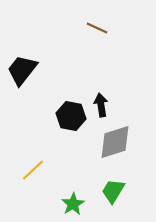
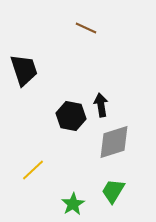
brown line: moved 11 px left
black trapezoid: moved 2 px right; rotated 124 degrees clockwise
gray diamond: moved 1 px left
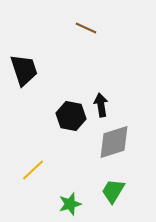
green star: moved 3 px left; rotated 15 degrees clockwise
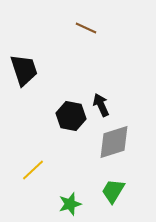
black arrow: rotated 15 degrees counterclockwise
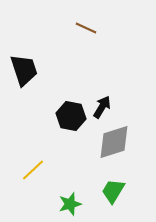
black arrow: moved 1 px right, 2 px down; rotated 55 degrees clockwise
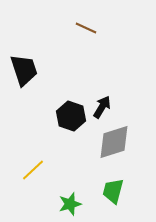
black hexagon: rotated 8 degrees clockwise
green trapezoid: rotated 16 degrees counterclockwise
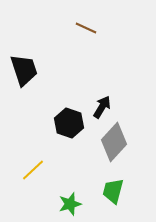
black hexagon: moved 2 px left, 7 px down
gray diamond: rotated 30 degrees counterclockwise
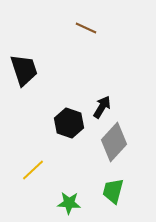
green star: moved 1 px left, 1 px up; rotated 20 degrees clockwise
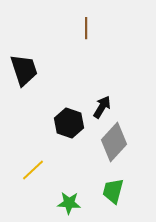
brown line: rotated 65 degrees clockwise
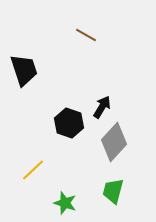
brown line: moved 7 px down; rotated 60 degrees counterclockwise
green star: moved 4 px left; rotated 15 degrees clockwise
